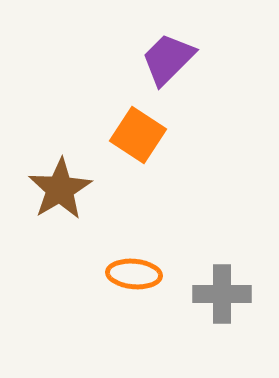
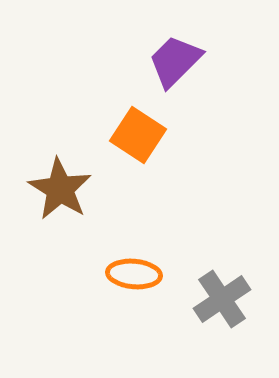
purple trapezoid: moved 7 px right, 2 px down
brown star: rotated 10 degrees counterclockwise
gray cross: moved 5 px down; rotated 34 degrees counterclockwise
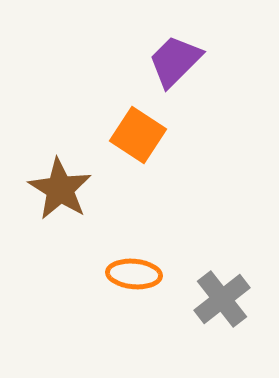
gray cross: rotated 4 degrees counterclockwise
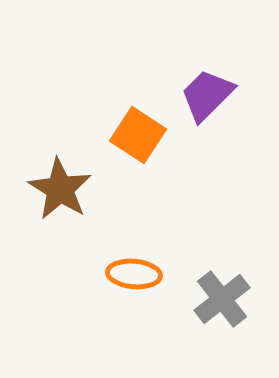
purple trapezoid: moved 32 px right, 34 px down
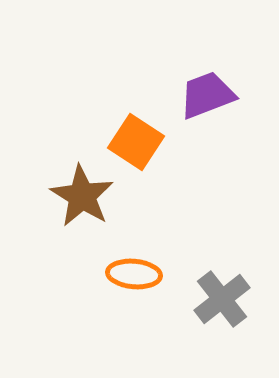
purple trapezoid: rotated 24 degrees clockwise
orange square: moved 2 px left, 7 px down
brown star: moved 22 px right, 7 px down
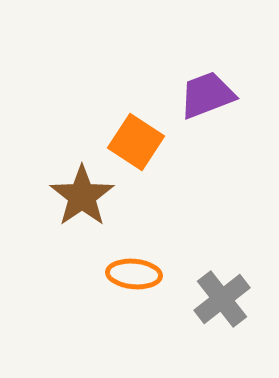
brown star: rotated 6 degrees clockwise
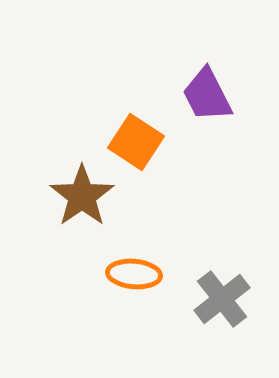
purple trapezoid: rotated 96 degrees counterclockwise
